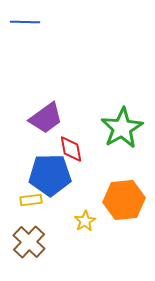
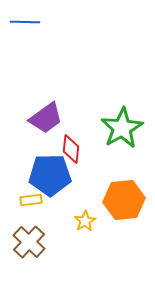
red diamond: rotated 16 degrees clockwise
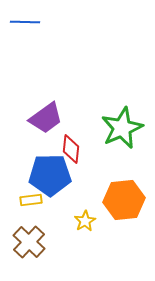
green star: rotated 6 degrees clockwise
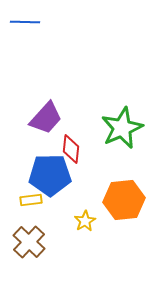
purple trapezoid: rotated 12 degrees counterclockwise
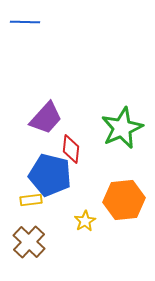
blue pentagon: rotated 15 degrees clockwise
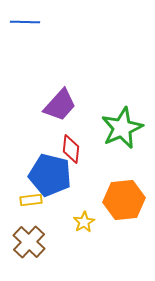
purple trapezoid: moved 14 px right, 13 px up
yellow star: moved 1 px left, 1 px down
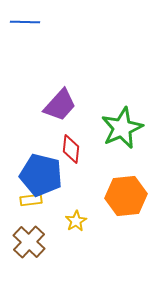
blue pentagon: moved 9 px left
orange hexagon: moved 2 px right, 4 px up
yellow star: moved 8 px left, 1 px up
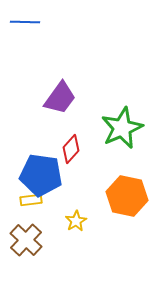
purple trapezoid: moved 7 px up; rotated 6 degrees counterclockwise
red diamond: rotated 36 degrees clockwise
blue pentagon: rotated 6 degrees counterclockwise
orange hexagon: moved 1 px right; rotated 18 degrees clockwise
brown cross: moved 3 px left, 2 px up
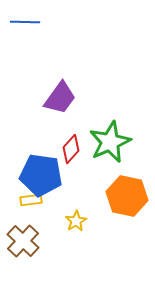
green star: moved 12 px left, 14 px down
brown cross: moved 3 px left, 1 px down
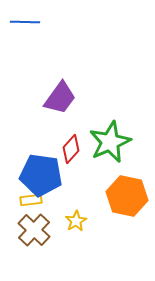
brown cross: moved 11 px right, 11 px up
